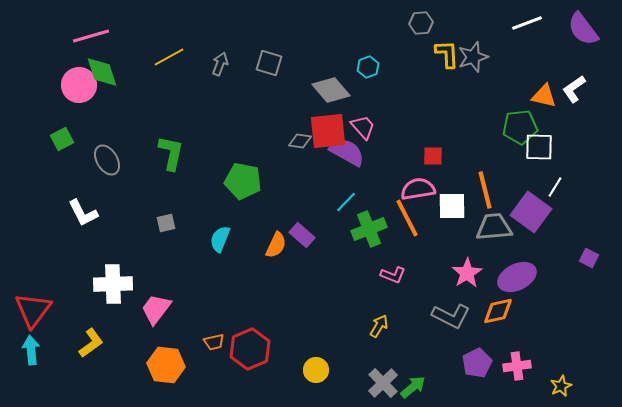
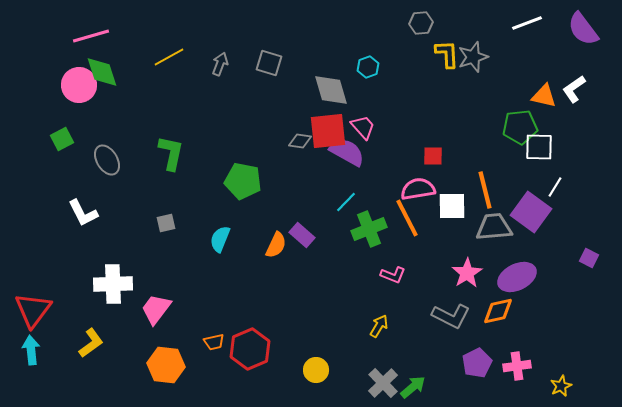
gray diamond at (331, 90): rotated 24 degrees clockwise
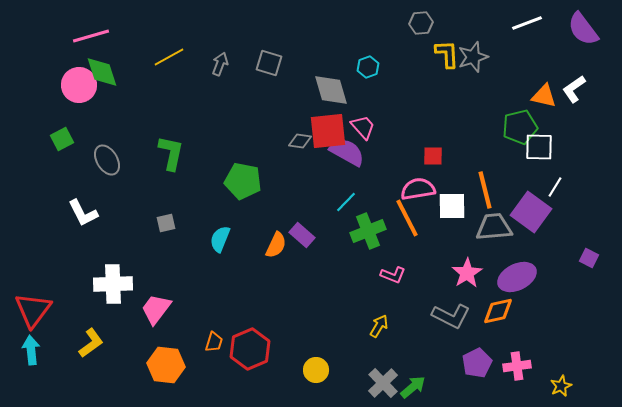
green pentagon at (520, 127): rotated 8 degrees counterclockwise
green cross at (369, 229): moved 1 px left, 2 px down
orange trapezoid at (214, 342): rotated 60 degrees counterclockwise
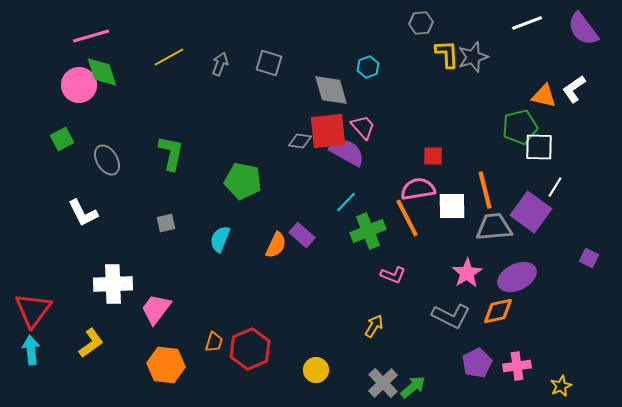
yellow arrow at (379, 326): moved 5 px left
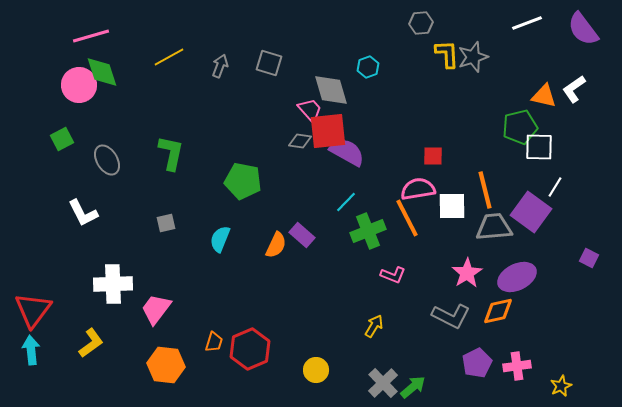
gray arrow at (220, 64): moved 2 px down
pink trapezoid at (363, 127): moved 53 px left, 17 px up
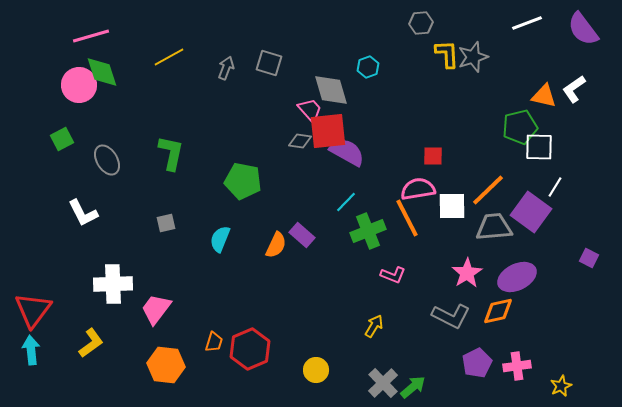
gray arrow at (220, 66): moved 6 px right, 2 px down
orange line at (485, 190): moved 3 px right; rotated 60 degrees clockwise
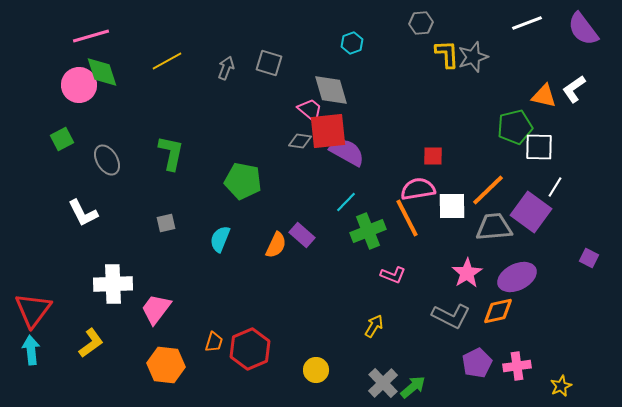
yellow line at (169, 57): moved 2 px left, 4 px down
cyan hexagon at (368, 67): moved 16 px left, 24 px up
pink trapezoid at (310, 110): rotated 8 degrees counterclockwise
green pentagon at (520, 127): moved 5 px left
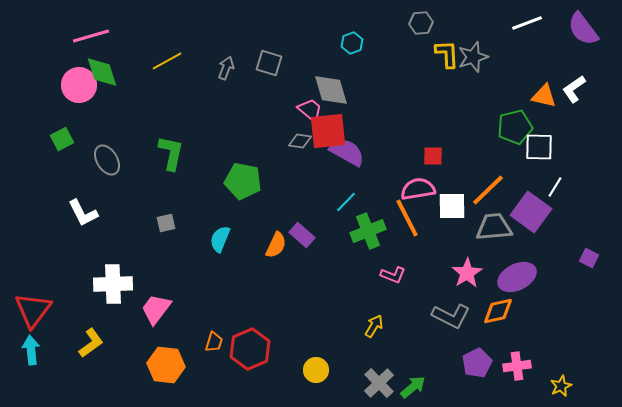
gray cross at (383, 383): moved 4 px left
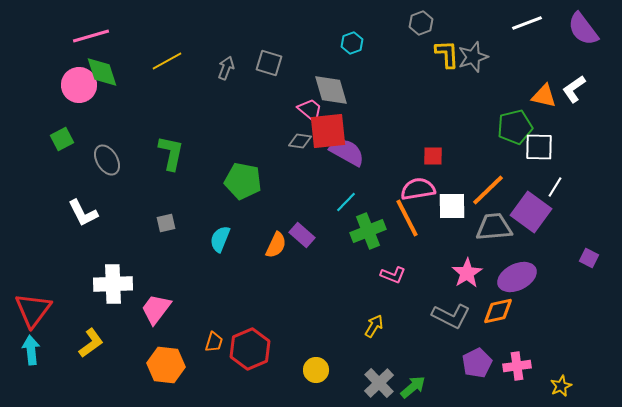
gray hexagon at (421, 23): rotated 15 degrees counterclockwise
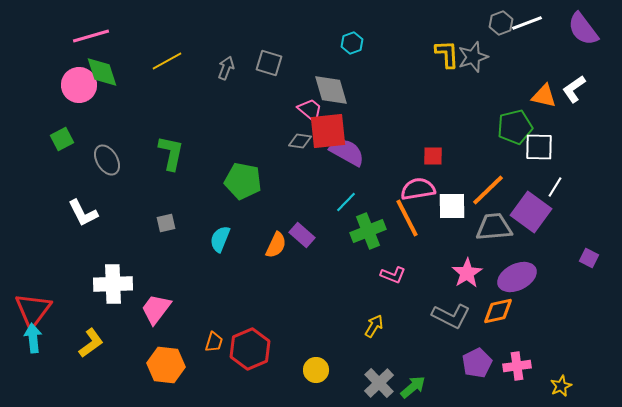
gray hexagon at (421, 23): moved 80 px right
cyan arrow at (31, 350): moved 2 px right, 12 px up
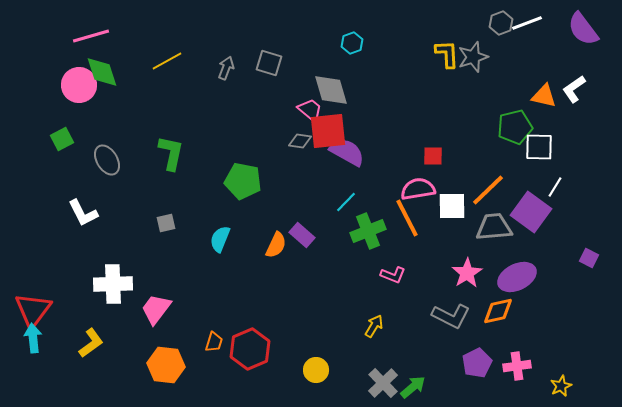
gray cross at (379, 383): moved 4 px right
